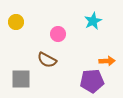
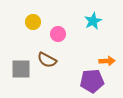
yellow circle: moved 17 px right
gray square: moved 10 px up
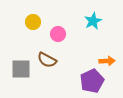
purple pentagon: rotated 20 degrees counterclockwise
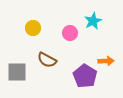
yellow circle: moved 6 px down
pink circle: moved 12 px right, 1 px up
orange arrow: moved 1 px left
gray square: moved 4 px left, 3 px down
purple pentagon: moved 7 px left, 5 px up; rotated 15 degrees counterclockwise
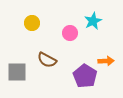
yellow circle: moved 1 px left, 5 px up
